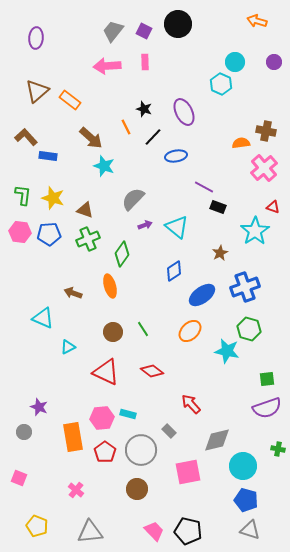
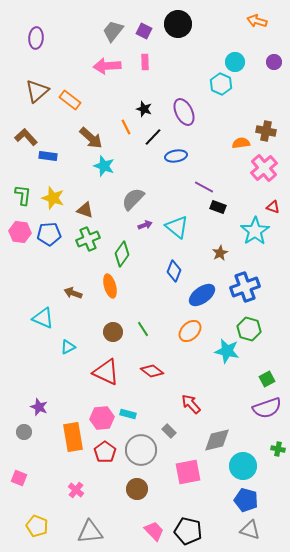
blue diamond at (174, 271): rotated 35 degrees counterclockwise
green square at (267, 379): rotated 21 degrees counterclockwise
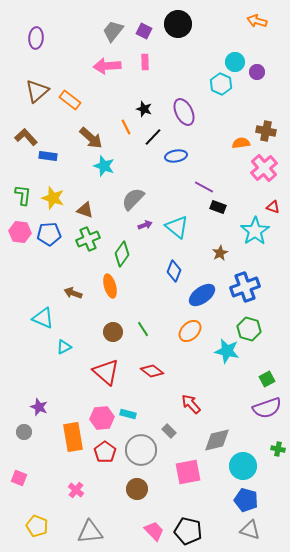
purple circle at (274, 62): moved 17 px left, 10 px down
cyan triangle at (68, 347): moved 4 px left
red triangle at (106, 372): rotated 16 degrees clockwise
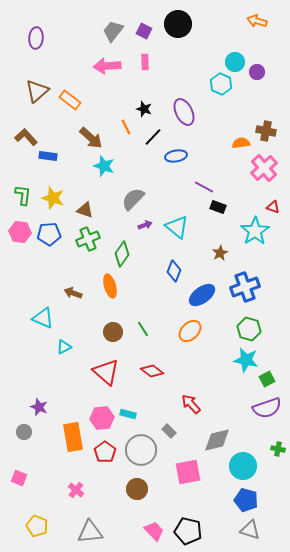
cyan star at (227, 351): moved 19 px right, 9 px down
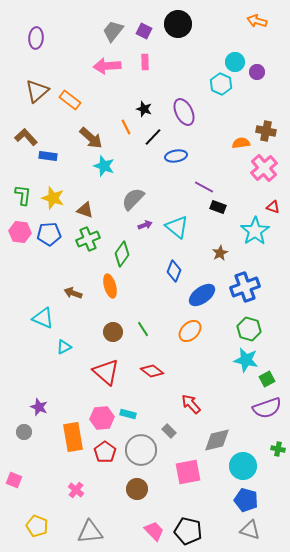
pink square at (19, 478): moved 5 px left, 2 px down
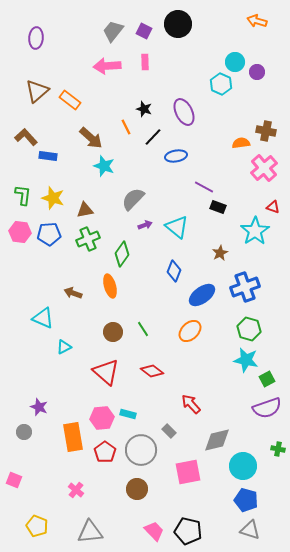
brown triangle at (85, 210): rotated 30 degrees counterclockwise
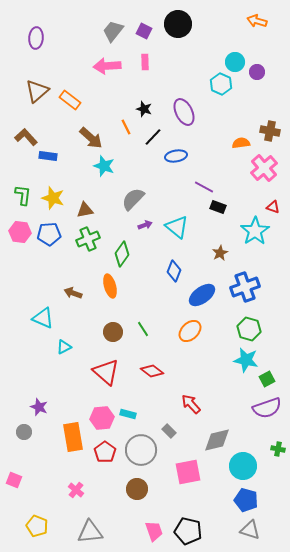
brown cross at (266, 131): moved 4 px right
pink trapezoid at (154, 531): rotated 25 degrees clockwise
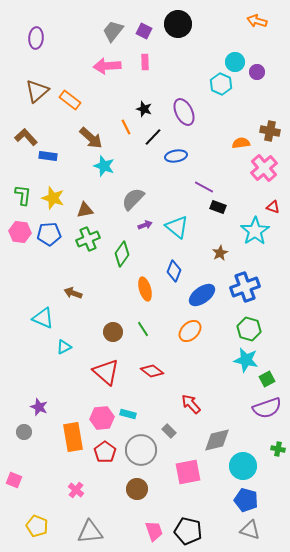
orange ellipse at (110, 286): moved 35 px right, 3 px down
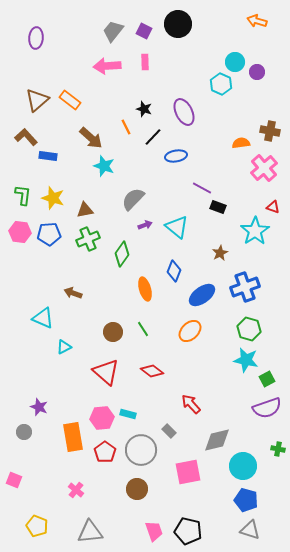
brown triangle at (37, 91): moved 9 px down
purple line at (204, 187): moved 2 px left, 1 px down
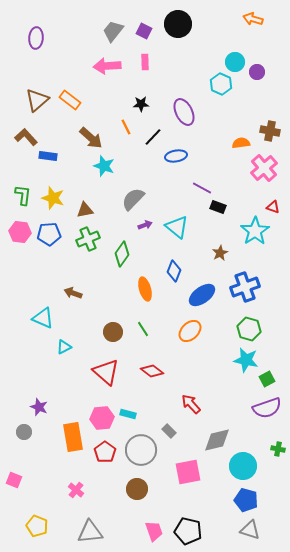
orange arrow at (257, 21): moved 4 px left, 2 px up
black star at (144, 109): moved 3 px left, 5 px up; rotated 21 degrees counterclockwise
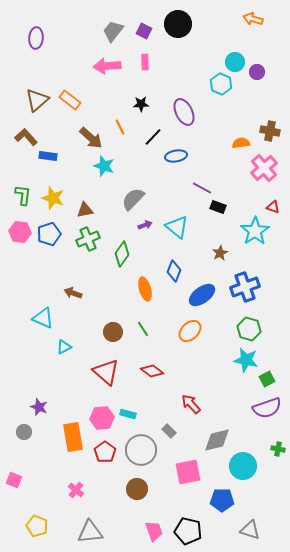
orange line at (126, 127): moved 6 px left
blue pentagon at (49, 234): rotated 15 degrees counterclockwise
blue pentagon at (246, 500): moved 24 px left; rotated 15 degrees counterclockwise
